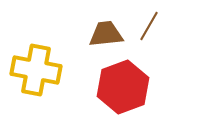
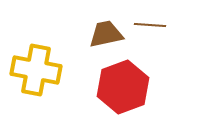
brown line: moved 1 px right, 1 px up; rotated 64 degrees clockwise
brown trapezoid: rotated 6 degrees counterclockwise
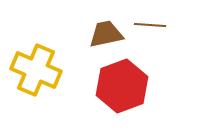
yellow cross: rotated 12 degrees clockwise
red hexagon: moved 1 px left, 1 px up
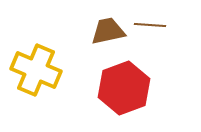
brown trapezoid: moved 2 px right, 3 px up
red hexagon: moved 2 px right, 2 px down
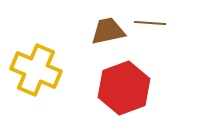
brown line: moved 2 px up
